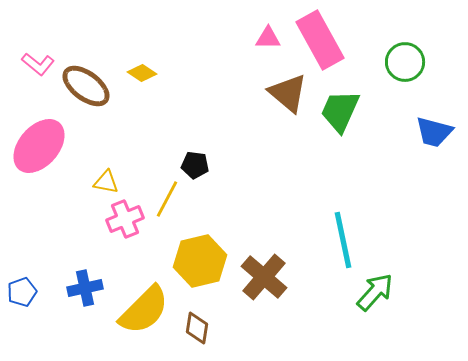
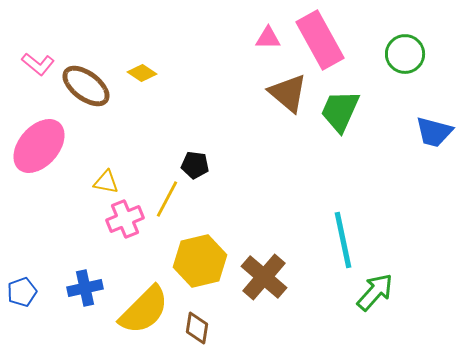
green circle: moved 8 px up
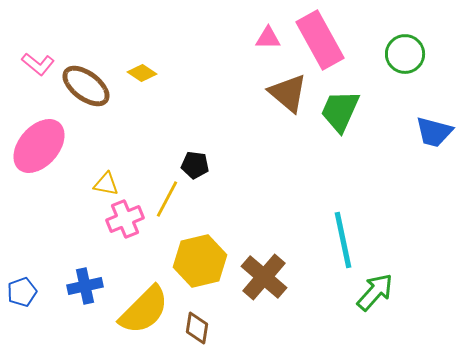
yellow triangle: moved 2 px down
blue cross: moved 2 px up
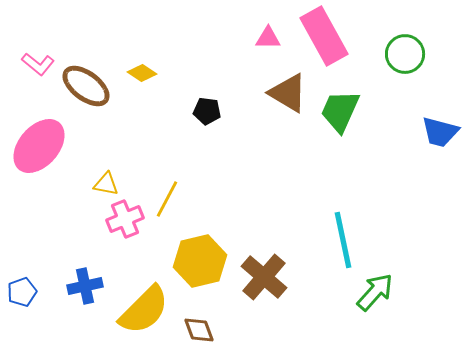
pink rectangle: moved 4 px right, 4 px up
brown triangle: rotated 9 degrees counterclockwise
blue trapezoid: moved 6 px right
black pentagon: moved 12 px right, 54 px up
brown diamond: moved 2 px right, 2 px down; rotated 28 degrees counterclockwise
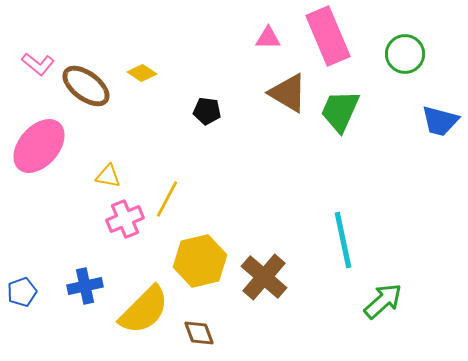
pink rectangle: moved 4 px right; rotated 6 degrees clockwise
blue trapezoid: moved 11 px up
yellow triangle: moved 2 px right, 8 px up
green arrow: moved 8 px right, 9 px down; rotated 6 degrees clockwise
brown diamond: moved 3 px down
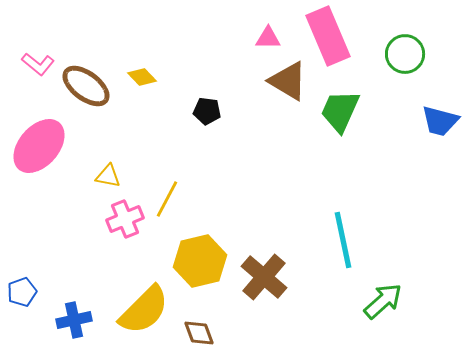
yellow diamond: moved 4 px down; rotated 12 degrees clockwise
brown triangle: moved 12 px up
blue cross: moved 11 px left, 34 px down
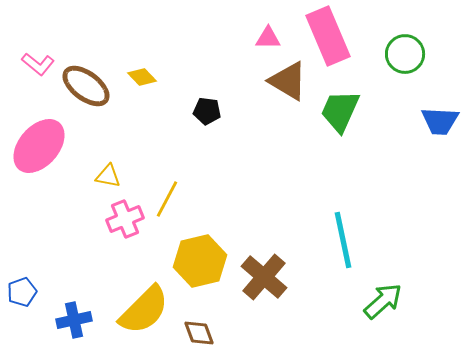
blue trapezoid: rotated 12 degrees counterclockwise
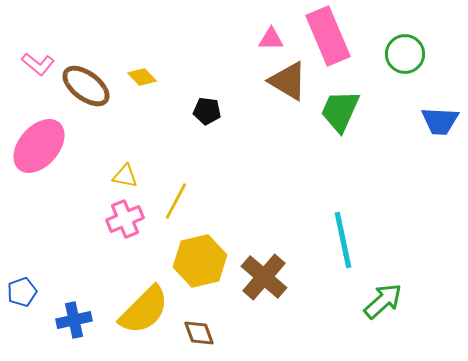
pink triangle: moved 3 px right, 1 px down
yellow triangle: moved 17 px right
yellow line: moved 9 px right, 2 px down
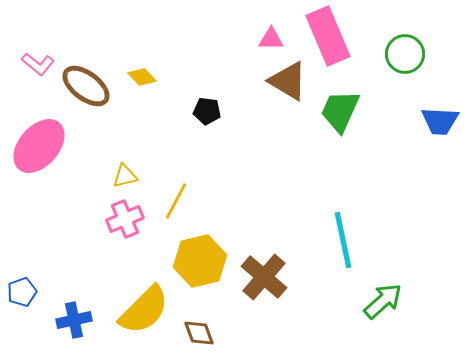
yellow triangle: rotated 24 degrees counterclockwise
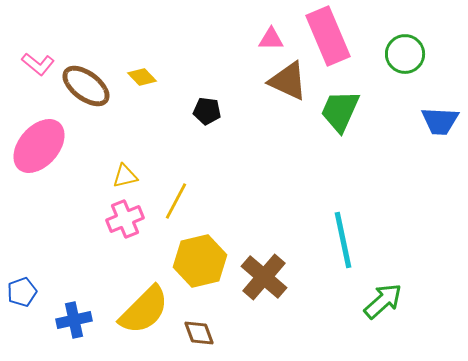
brown triangle: rotated 6 degrees counterclockwise
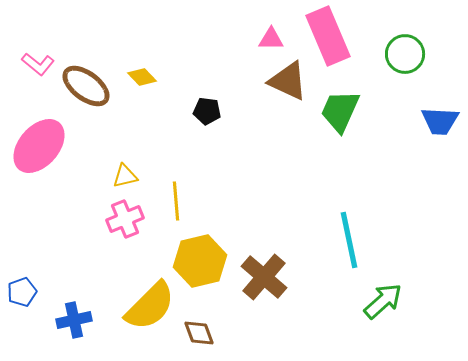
yellow line: rotated 33 degrees counterclockwise
cyan line: moved 6 px right
yellow semicircle: moved 6 px right, 4 px up
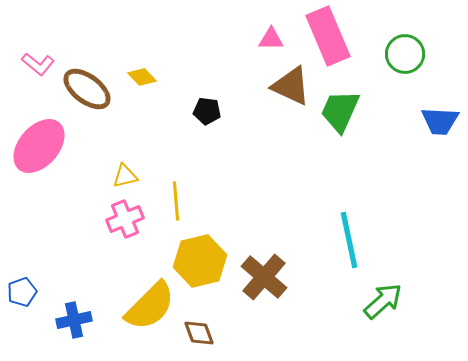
brown triangle: moved 3 px right, 5 px down
brown ellipse: moved 1 px right, 3 px down
